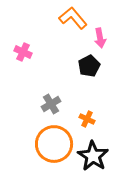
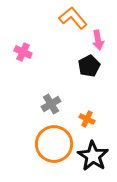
pink arrow: moved 2 px left, 2 px down
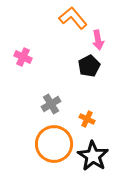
pink cross: moved 5 px down
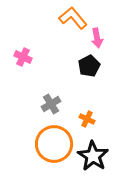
pink arrow: moved 1 px left, 2 px up
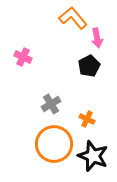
black star: rotated 12 degrees counterclockwise
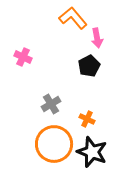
black star: moved 1 px left, 4 px up
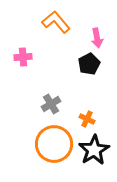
orange L-shape: moved 17 px left, 4 px down
pink cross: rotated 30 degrees counterclockwise
black pentagon: moved 2 px up
black star: moved 2 px right, 2 px up; rotated 20 degrees clockwise
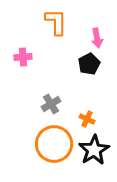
orange L-shape: rotated 40 degrees clockwise
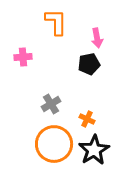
black pentagon: rotated 15 degrees clockwise
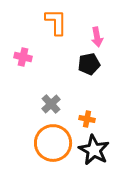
pink arrow: moved 1 px up
pink cross: rotated 18 degrees clockwise
gray cross: rotated 12 degrees counterclockwise
orange cross: rotated 14 degrees counterclockwise
orange circle: moved 1 px left, 1 px up
black star: rotated 12 degrees counterclockwise
